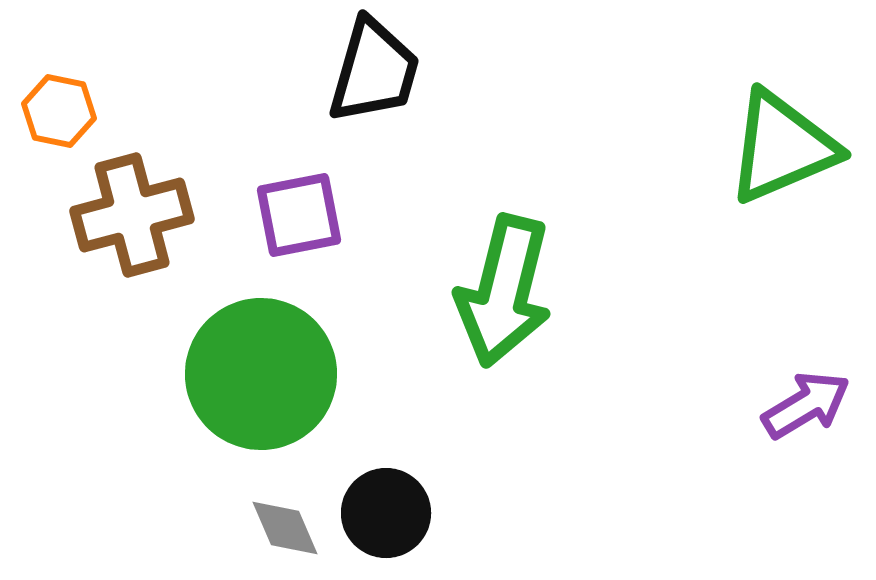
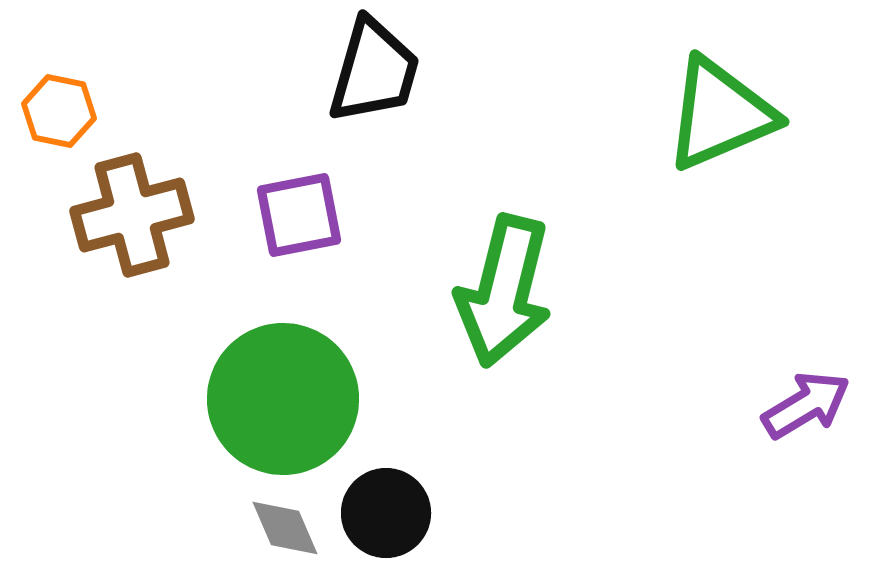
green triangle: moved 62 px left, 33 px up
green circle: moved 22 px right, 25 px down
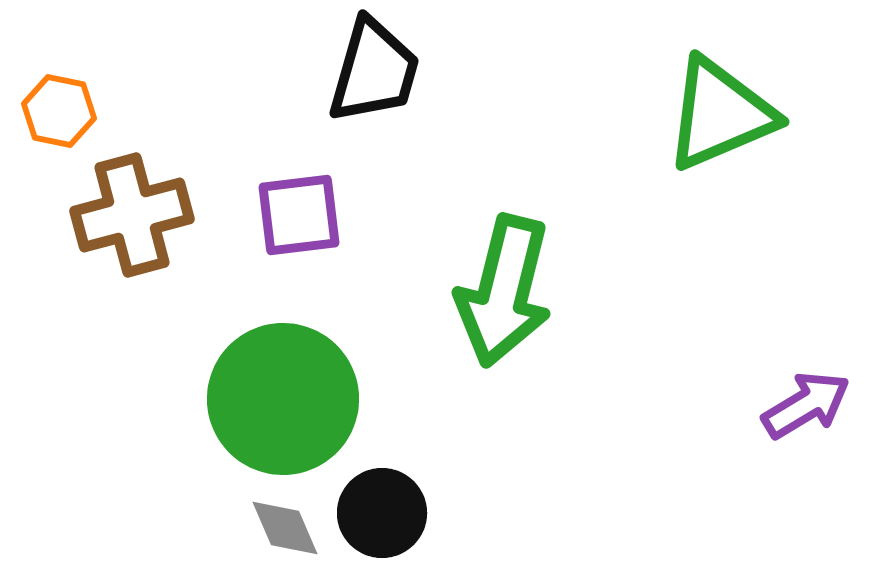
purple square: rotated 4 degrees clockwise
black circle: moved 4 px left
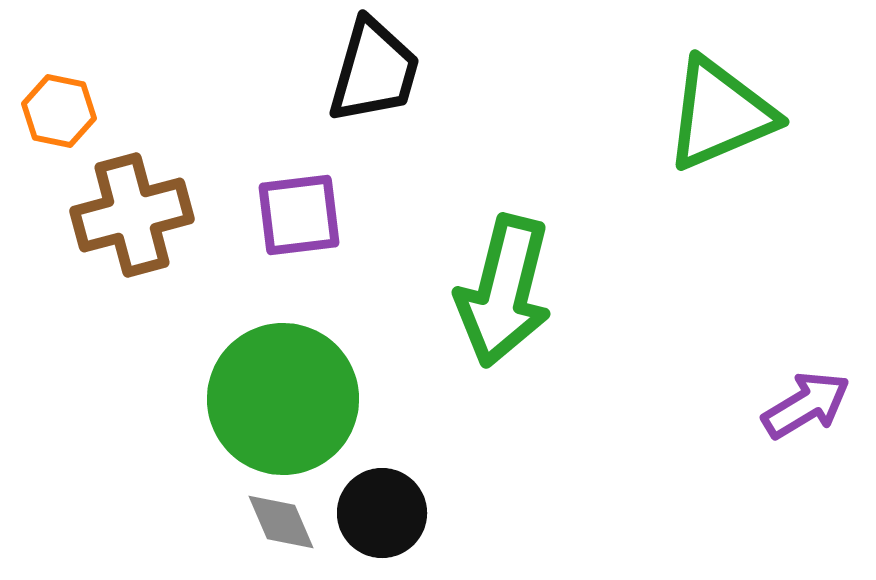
gray diamond: moved 4 px left, 6 px up
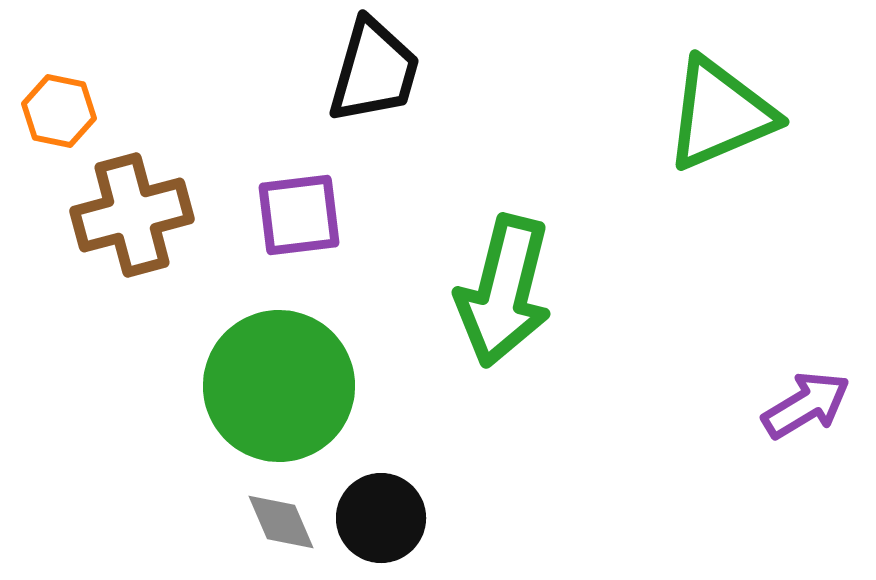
green circle: moved 4 px left, 13 px up
black circle: moved 1 px left, 5 px down
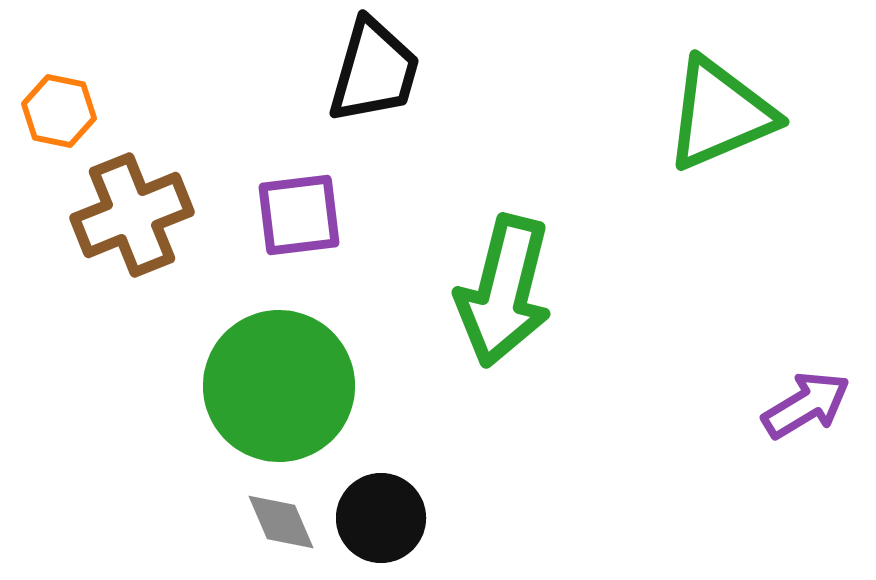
brown cross: rotated 7 degrees counterclockwise
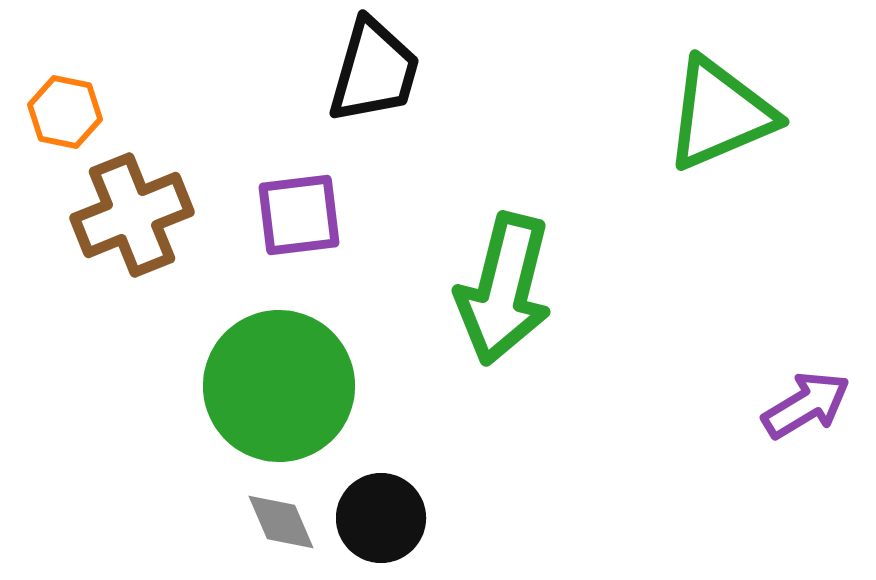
orange hexagon: moved 6 px right, 1 px down
green arrow: moved 2 px up
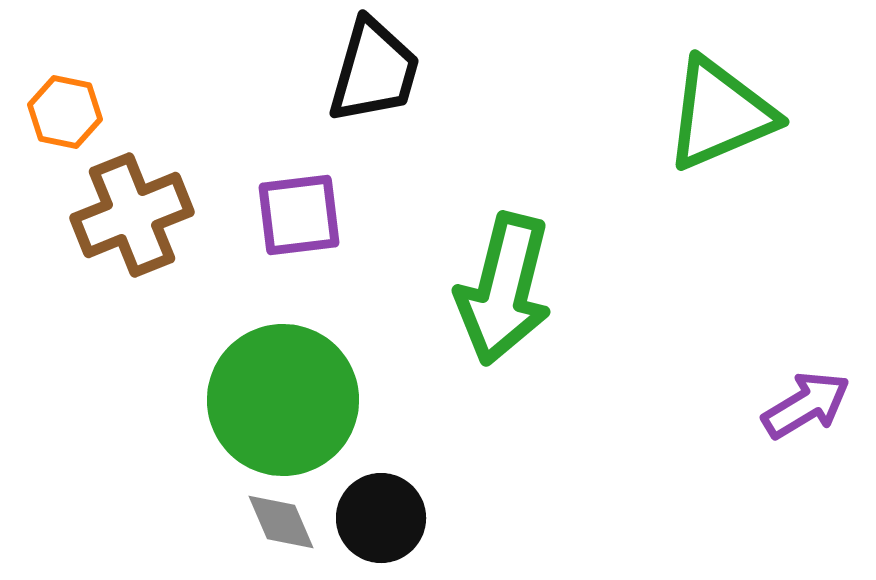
green circle: moved 4 px right, 14 px down
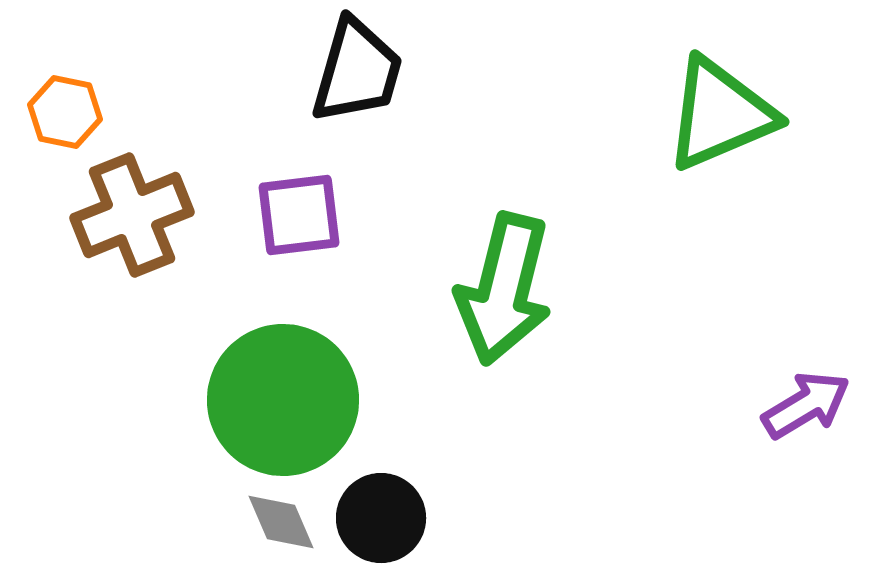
black trapezoid: moved 17 px left
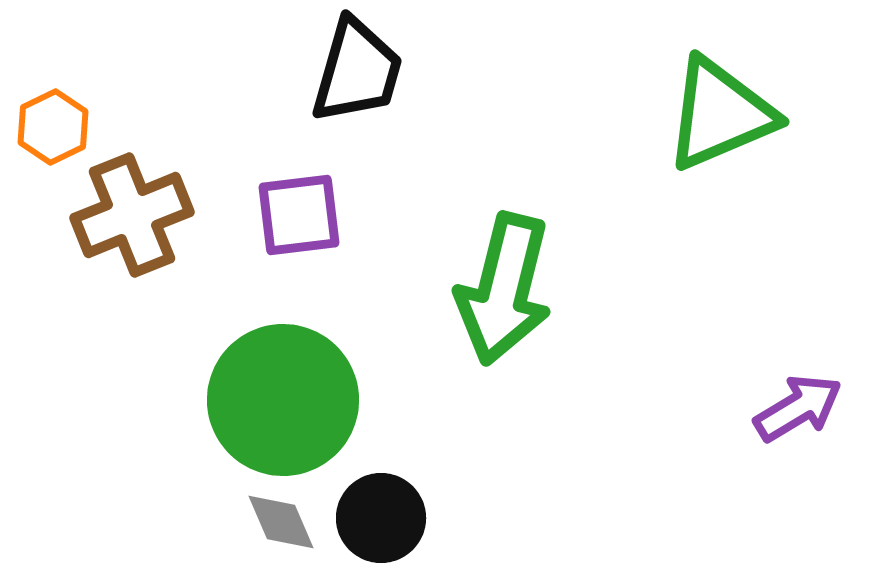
orange hexagon: moved 12 px left, 15 px down; rotated 22 degrees clockwise
purple arrow: moved 8 px left, 3 px down
